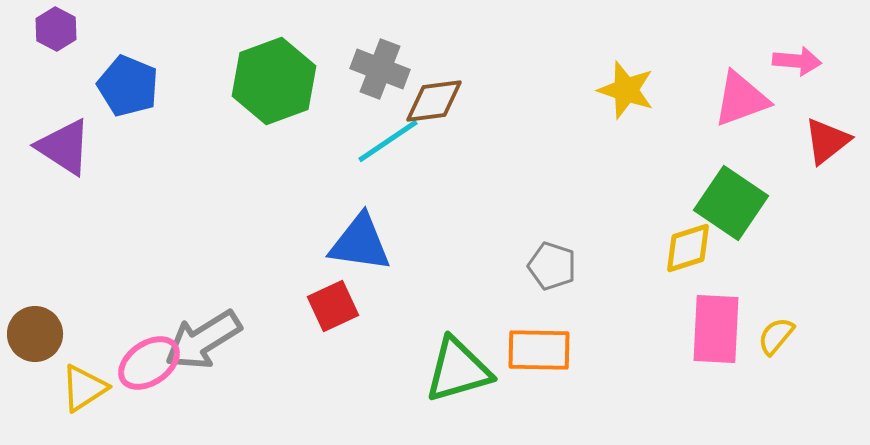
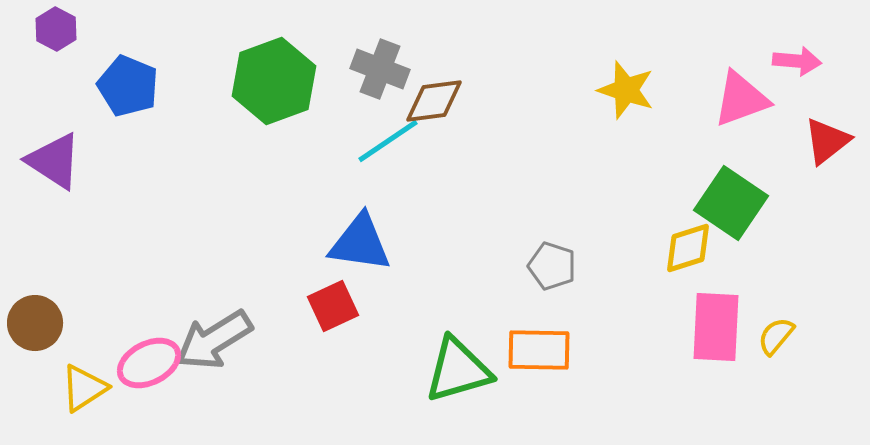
purple triangle: moved 10 px left, 14 px down
pink rectangle: moved 2 px up
brown circle: moved 11 px up
gray arrow: moved 11 px right
pink ellipse: rotated 8 degrees clockwise
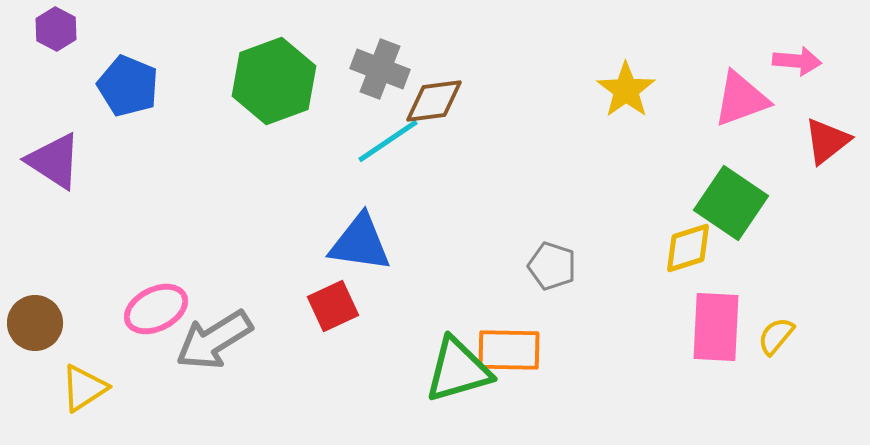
yellow star: rotated 18 degrees clockwise
orange rectangle: moved 30 px left
pink ellipse: moved 7 px right, 54 px up
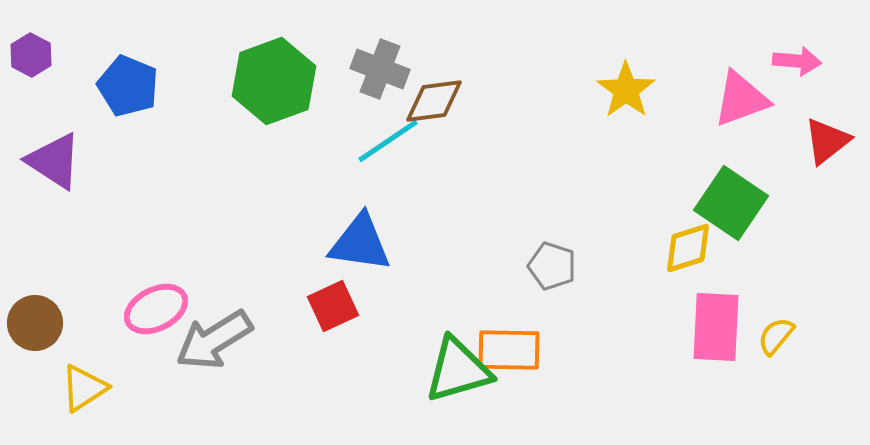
purple hexagon: moved 25 px left, 26 px down
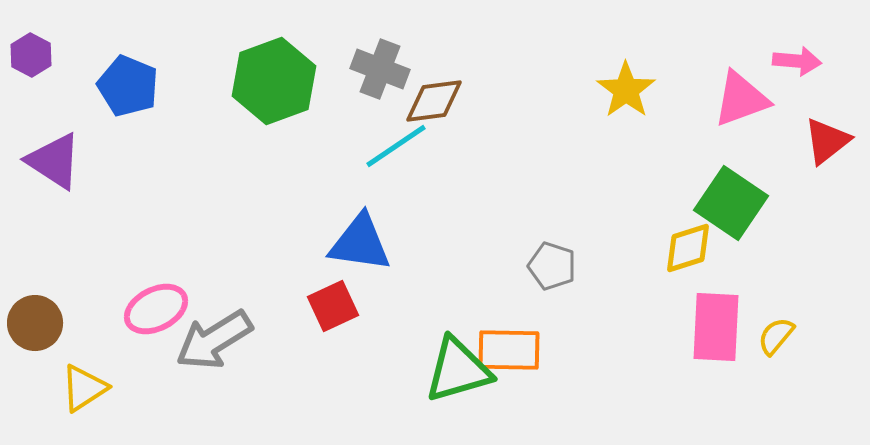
cyan line: moved 8 px right, 5 px down
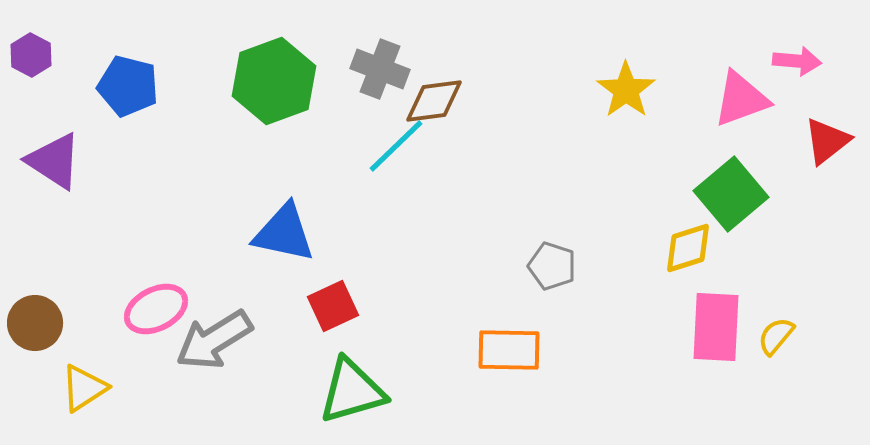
blue pentagon: rotated 8 degrees counterclockwise
cyan line: rotated 10 degrees counterclockwise
green square: moved 9 px up; rotated 16 degrees clockwise
blue triangle: moved 76 px left, 10 px up; rotated 4 degrees clockwise
green triangle: moved 106 px left, 21 px down
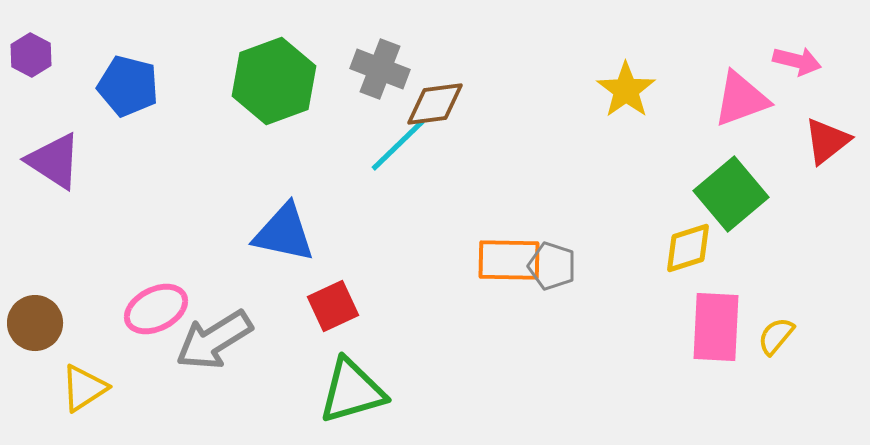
pink arrow: rotated 9 degrees clockwise
brown diamond: moved 1 px right, 3 px down
cyan line: moved 2 px right, 1 px up
orange rectangle: moved 90 px up
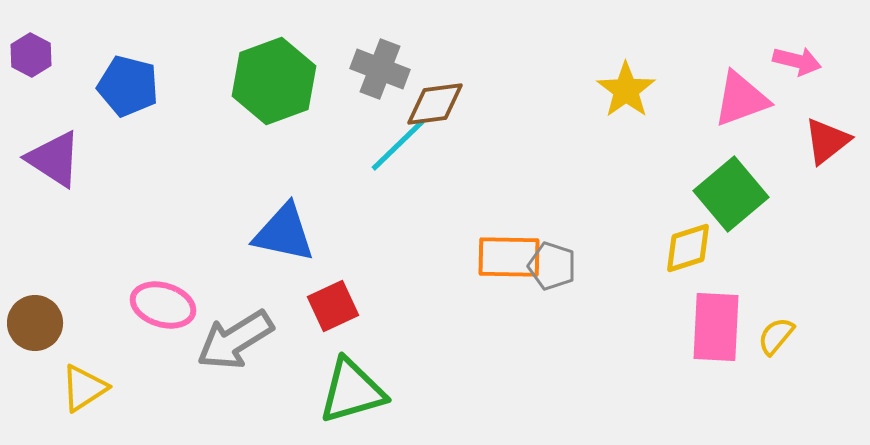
purple triangle: moved 2 px up
orange rectangle: moved 3 px up
pink ellipse: moved 7 px right, 4 px up; rotated 44 degrees clockwise
gray arrow: moved 21 px right
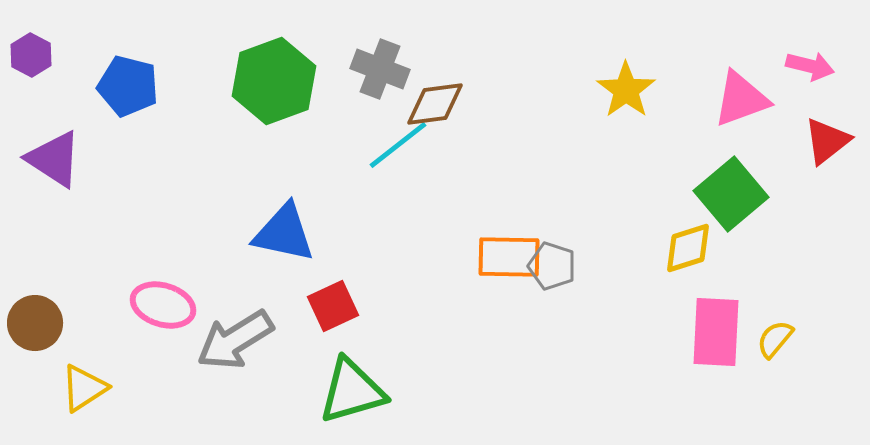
pink arrow: moved 13 px right, 5 px down
cyan line: rotated 6 degrees clockwise
pink rectangle: moved 5 px down
yellow semicircle: moved 1 px left, 3 px down
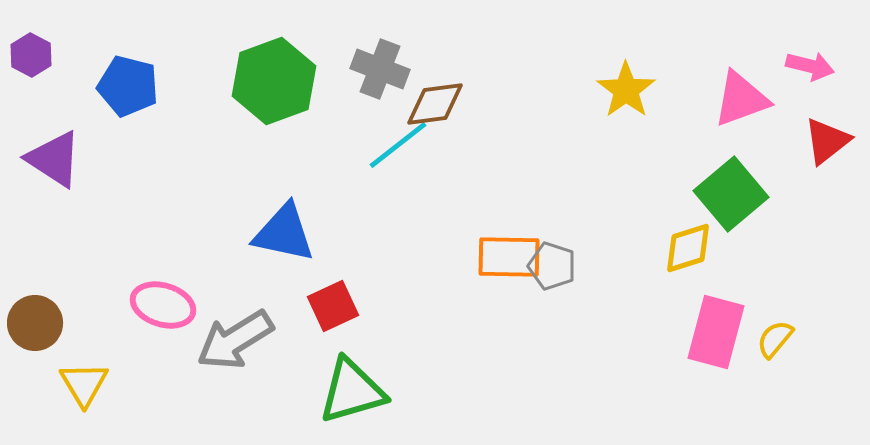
pink rectangle: rotated 12 degrees clockwise
yellow triangle: moved 4 px up; rotated 28 degrees counterclockwise
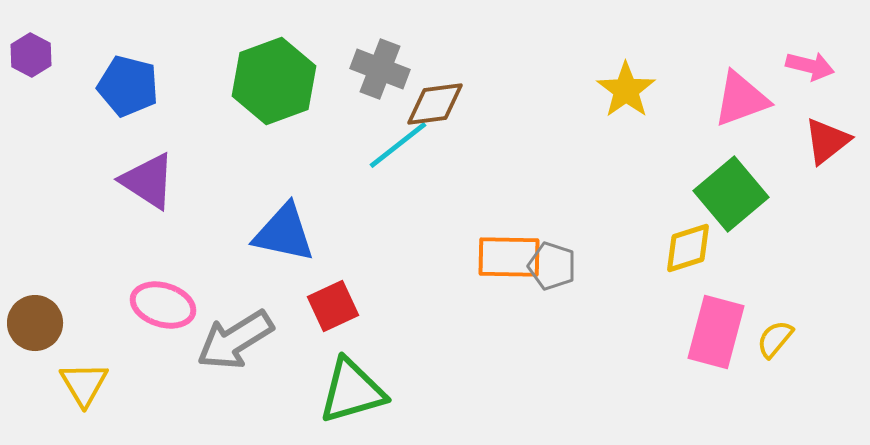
purple triangle: moved 94 px right, 22 px down
